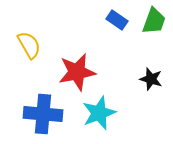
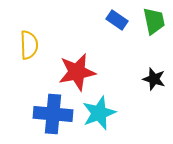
green trapezoid: rotated 32 degrees counterclockwise
yellow semicircle: rotated 28 degrees clockwise
black star: moved 3 px right
blue cross: moved 10 px right
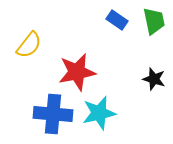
yellow semicircle: rotated 40 degrees clockwise
cyan star: rotated 8 degrees clockwise
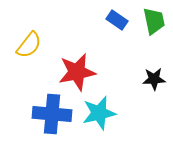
black star: rotated 20 degrees counterclockwise
blue cross: moved 1 px left
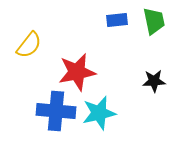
blue rectangle: rotated 40 degrees counterclockwise
black star: moved 2 px down
blue cross: moved 4 px right, 3 px up
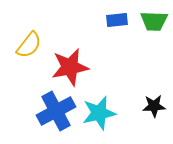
green trapezoid: rotated 104 degrees clockwise
red star: moved 7 px left, 5 px up
black star: moved 25 px down
blue cross: rotated 33 degrees counterclockwise
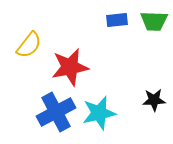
black star: moved 6 px up
blue cross: moved 1 px down
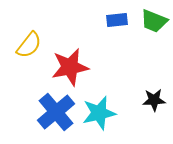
green trapezoid: rotated 20 degrees clockwise
blue cross: rotated 12 degrees counterclockwise
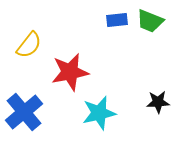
green trapezoid: moved 4 px left
red star: moved 5 px down
black star: moved 4 px right, 2 px down
blue cross: moved 32 px left
